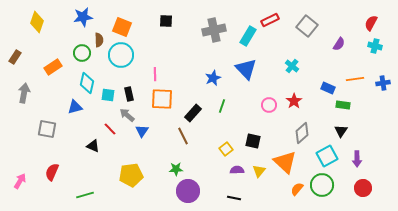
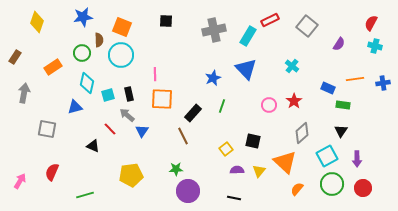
cyan square at (108, 95): rotated 24 degrees counterclockwise
green circle at (322, 185): moved 10 px right, 1 px up
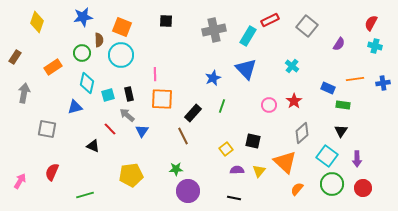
cyan square at (327, 156): rotated 25 degrees counterclockwise
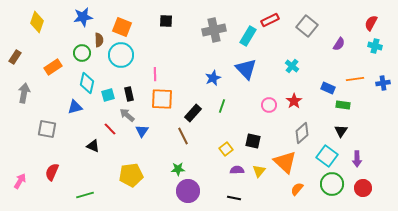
green star at (176, 169): moved 2 px right
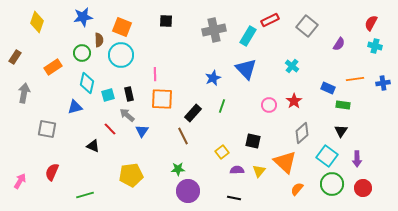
yellow square at (226, 149): moved 4 px left, 3 px down
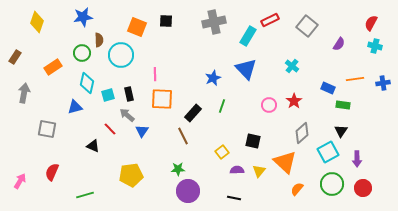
orange square at (122, 27): moved 15 px right
gray cross at (214, 30): moved 8 px up
cyan square at (327, 156): moved 1 px right, 4 px up; rotated 25 degrees clockwise
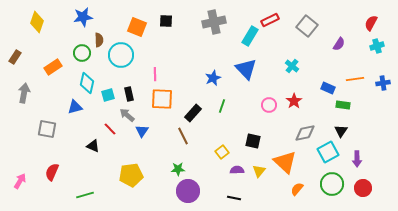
cyan rectangle at (248, 36): moved 2 px right
cyan cross at (375, 46): moved 2 px right; rotated 32 degrees counterclockwise
gray diamond at (302, 133): moved 3 px right; rotated 30 degrees clockwise
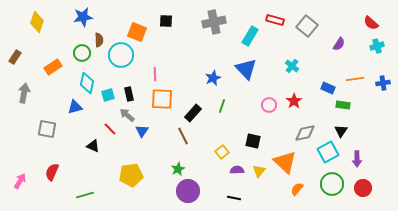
red rectangle at (270, 20): moved 5 px right; rotated 42 degrees clockwise
red semicircle at (371, 23): rotated 77 degrees counterclockwise
orange square at (137, 27): moved 5 px down
green star at (178, 169): rotated 24 degrees counterclockwise
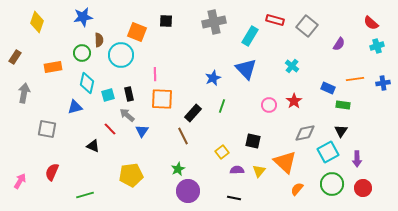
orange rectangle at (53, 67): rotated 24 degrees clockwise
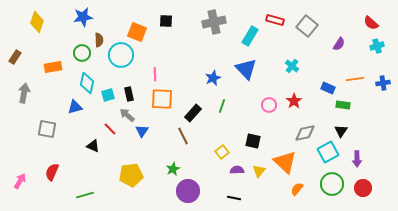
green star at (178, 169): moved 5 px left
